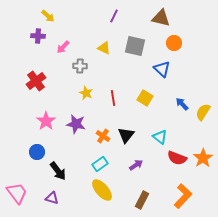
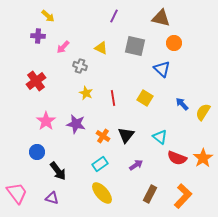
yellow triangle: moved 3 px left
gray cross: rotated 16 degrees clockwise
yellow ellipse: moved 3 px down
brown rectangle: moved 8 px right, 6 px up
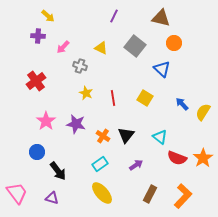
gray square: rotated 25 degrees clockwise
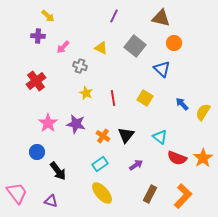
pink star: moved 2 px right, 2 px down
purple triangle: moved 1 px left, 3 px down
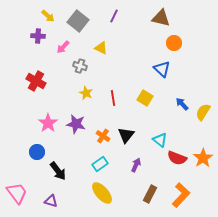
gray square: moved 57 px left, 25 px up
red cross: rotated 24 degrees counterclockwise
cyan triangle: moved 3 px down
purple arrow: rotated 32 degrees counterclockwise
orange L-shape: moved 2 px left, 1 px up
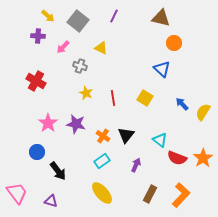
cyan rectangle: moved 2 px right, 3 px up
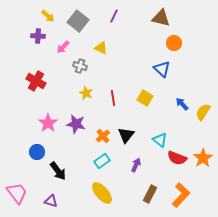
orange cross: rotated 16 degrees clockwise
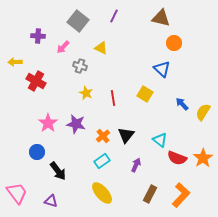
yellow arrow: moved 33 px left, 46 px down; rotated 136 degrees clockwise
yellow square: moved 4 px up
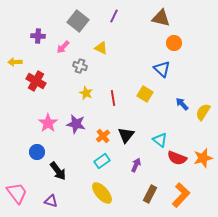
orange star: rotated 18 degrees clockwise
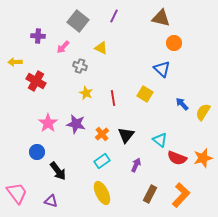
orange cross: moved 1 px left, 2 px up
yellow ellipse: rotated 15 degrees clockwise
